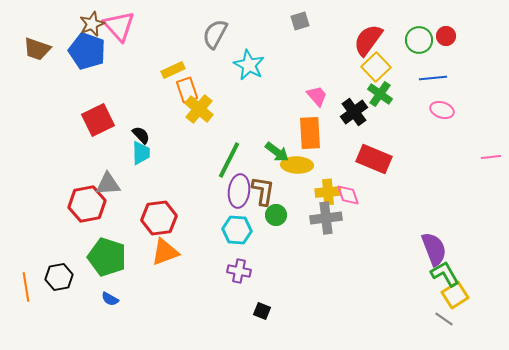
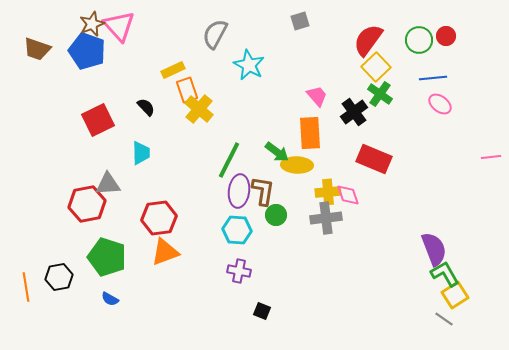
pink ellipse at (442, 110): moved 2 px left, 6 px up; rotated 20 degrees clockwise
black semicircle at (141, 135): moved 5 px right, 28 px up
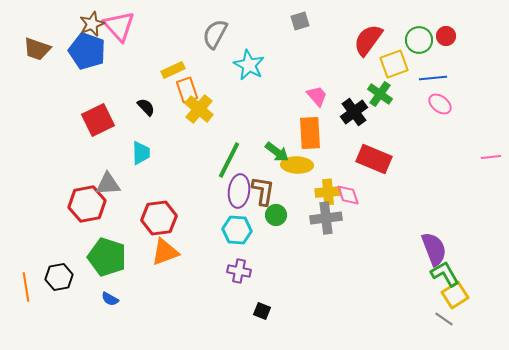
yellow square at (376, 67): moved 18 px right, 3 px up; rotated 24 degrees clockwise
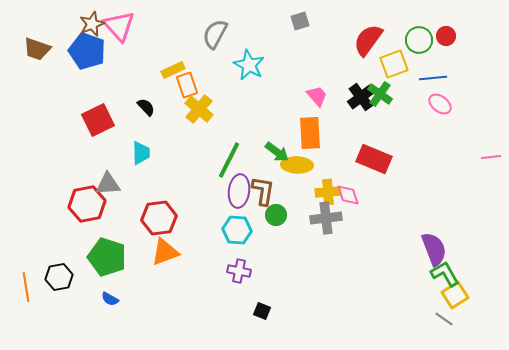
orange rectangle at (187, 90): moved 5 px up
black cross at (354, 112): moved 7 px right, 15 px up
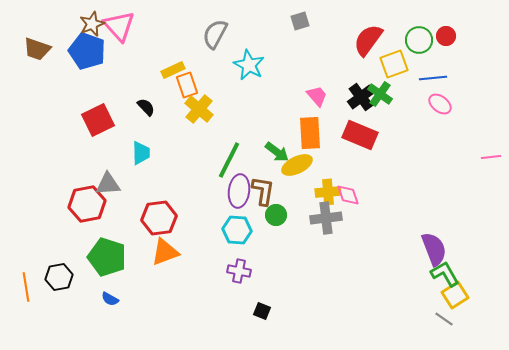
red rectangle at (374, 159): moved 14 px left, 24 px up
yellow ellipse at (297, 165): rotated 28 degrees counterclockwise
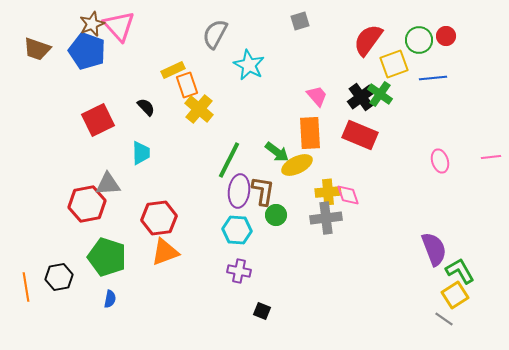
pink ellipse at (440, 104): moved 57 px down; rotated 35 degrees clockwise
green L-shape at (445, 274): moved 15 px right, 3 px up
blue semicircle at (110, 299): rotated 108 degrees counterclockwise
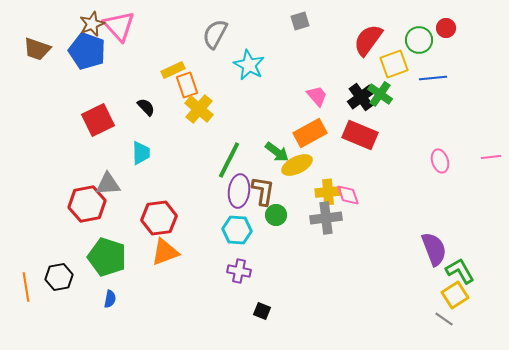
red circle at (446, 36): moved 8 px up
orange rectangle at (310, 133): rotated 64 degrees clockwise
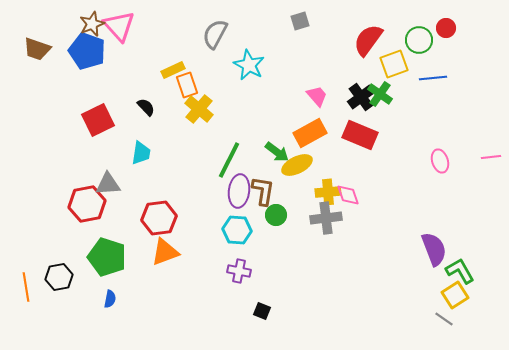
cyan trapezoid at (141, 153): rotated 10 degrees clockwise
